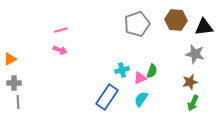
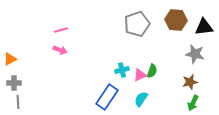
pink triangle: moved 3 px up
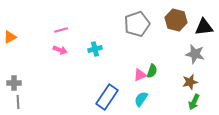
brown hexagon: rotated 10 degrees clockwise
orange triangle: moved 22 px up
cyan cross: moved 27 px left, 21 px up
green arrow: moved 1 px right, 1 px up
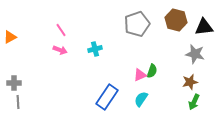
pink line: rotated 72 degrees clockwise
